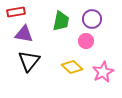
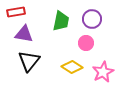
pink circle: moved 2 px down
yellow diamond: rotated 10 degrees counterclockwise
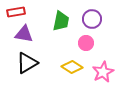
black triangle: moved 2 px left, 2 px down; rotated 20 degrees clockwise
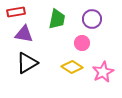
green trapezoid: moved 4 px left, 2 px up
pink circle: moved 4 px left
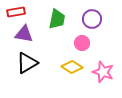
pink star: rotated 25 degrees counterclockwise
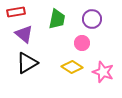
purple triangle: rotated 30 degrees clockwise
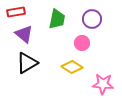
pink star: moved 12 px down; rotated 15 degrees counterclockwise
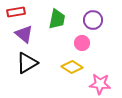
purple circle: moved 1 px right, 1 px down
pink star: moved 3 px left
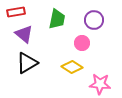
purple circle: moved 1 px right
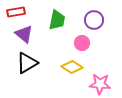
green trapezoid: moved 1 px down
